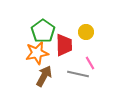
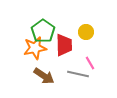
orange star: moved 2 px left, 5 px up
brown arrow: rotated 95 degrees clockwise
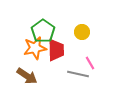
yellow circle: moved 4 px left
red trapezoid: moved 8 px left, 5 px down
brown arrow: moved 17 px left
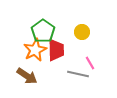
orange star: moved 2 px down; rotated 15 degrees counterclockwise
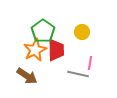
pink line: rotated 40 degrees clockwise
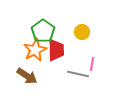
pink line: moved 2 px right, 1 px down
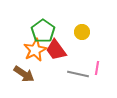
red trapezoid: rotated 145 degrees clockwise
pink line: moved 5 px right, 4 px down
brown arrow: moved 3 px left, 2 px up
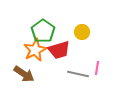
red trapezoid: moved 3 px right; rotated 70 degrees counterclockwise
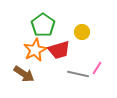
green pentagon: moved 6 px up
pink line: rotated 24 degrees clockwise
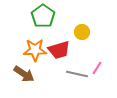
green pentagon: moved 9 px up
orange star: rotated 25 degrees clockwise
gray line: moved 1 px left
